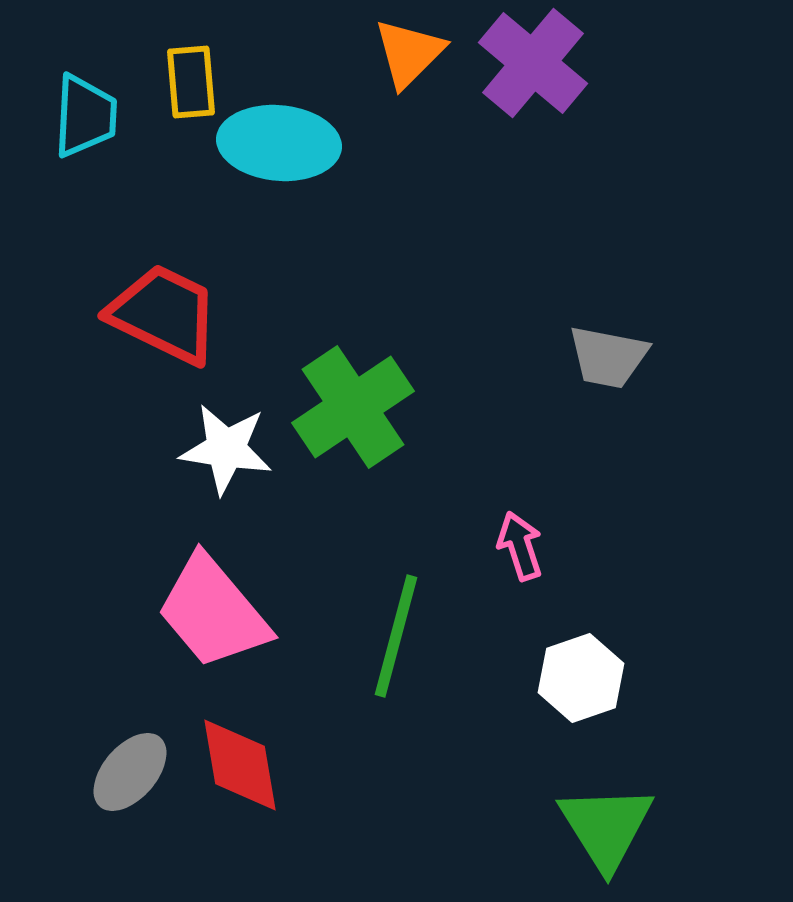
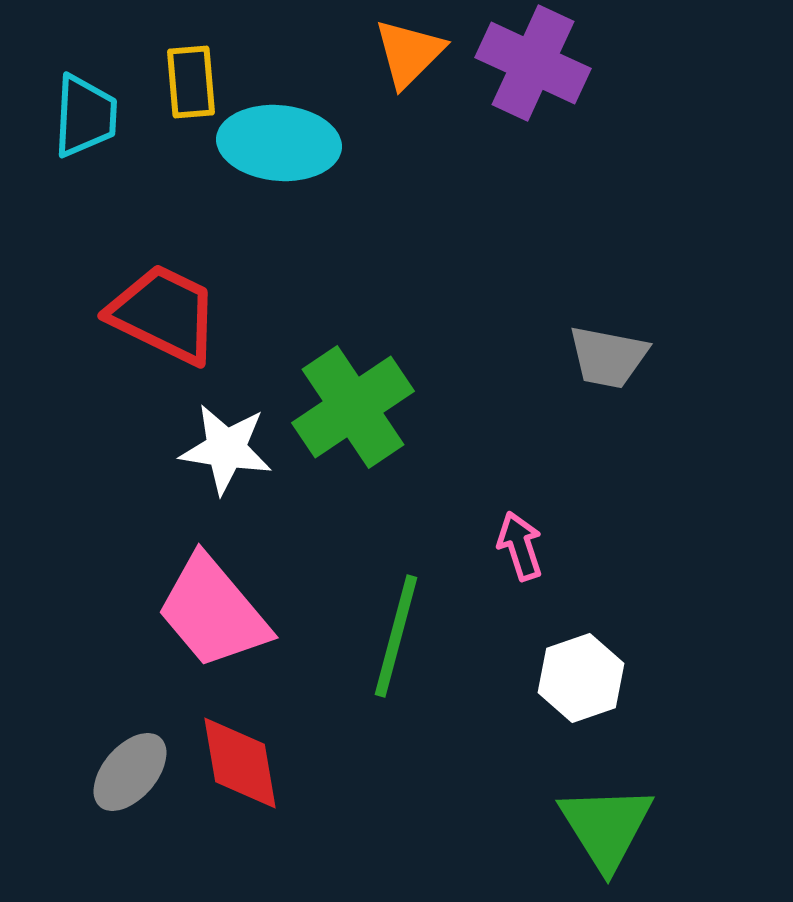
purple cross: rotated 15 degrees counterclockwise
red diamond: moved 2 px up
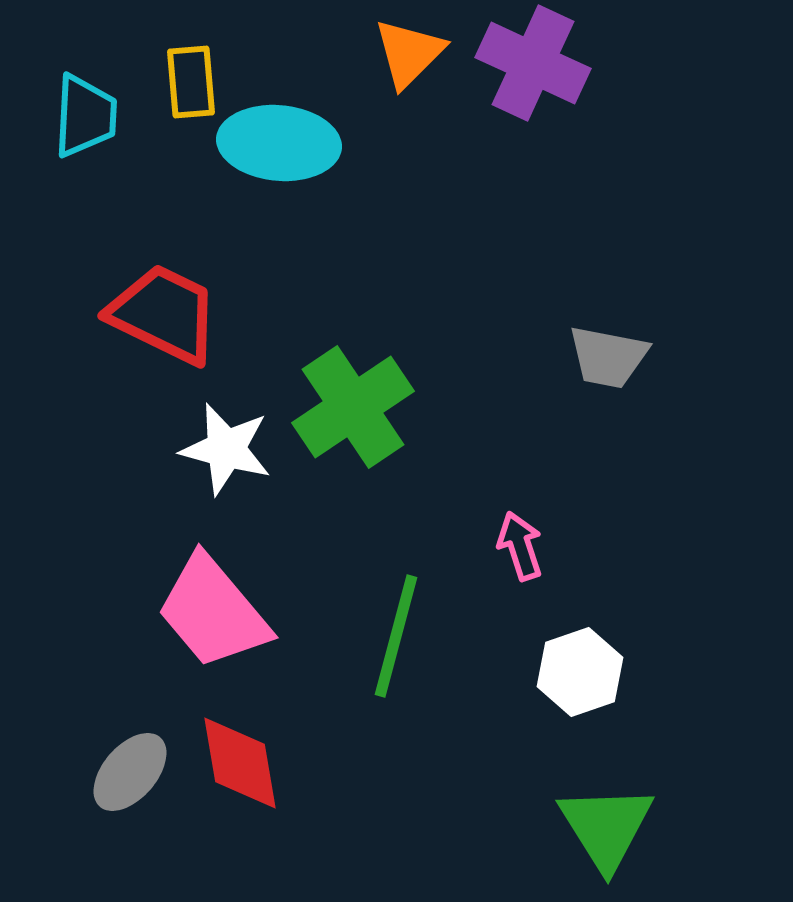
white star: rotated 6 degrees clockwise
white hexagon: moved 1 px left, 6 px up
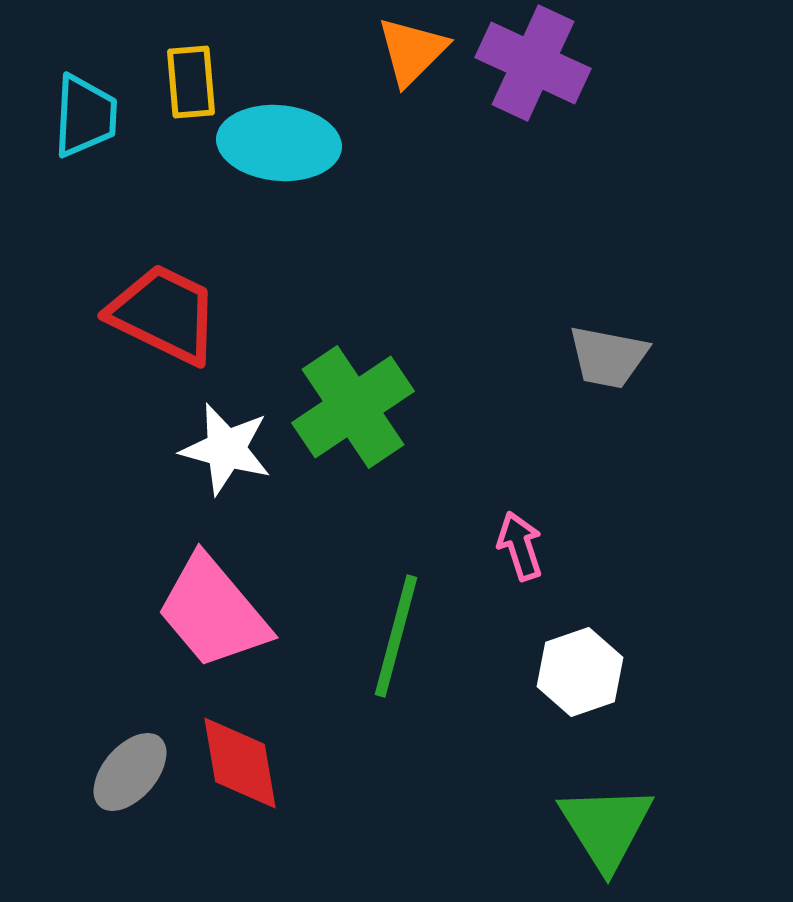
orange triangle: moved 3 px right, 2 px up
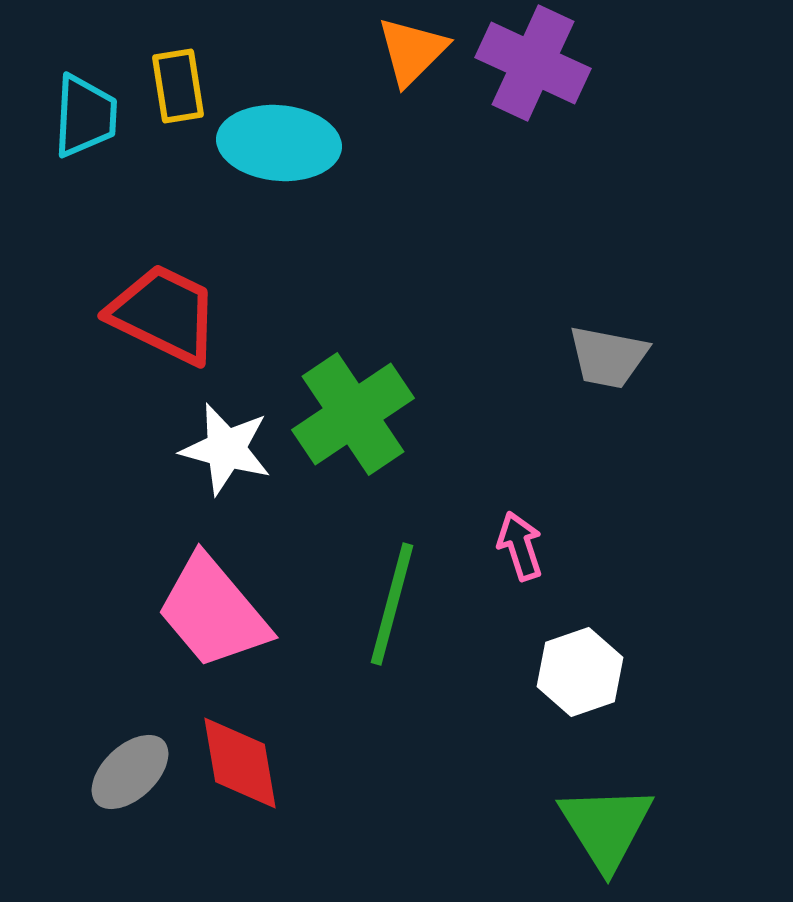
yellow rectangle: moved 13 px left, 4 px down; rotated 4 degrees counterclockwise
green cross: moved 7 px down
green line: moved 4 px left, 32 px up
gray ellipse: rotated 6 degrees clockwise
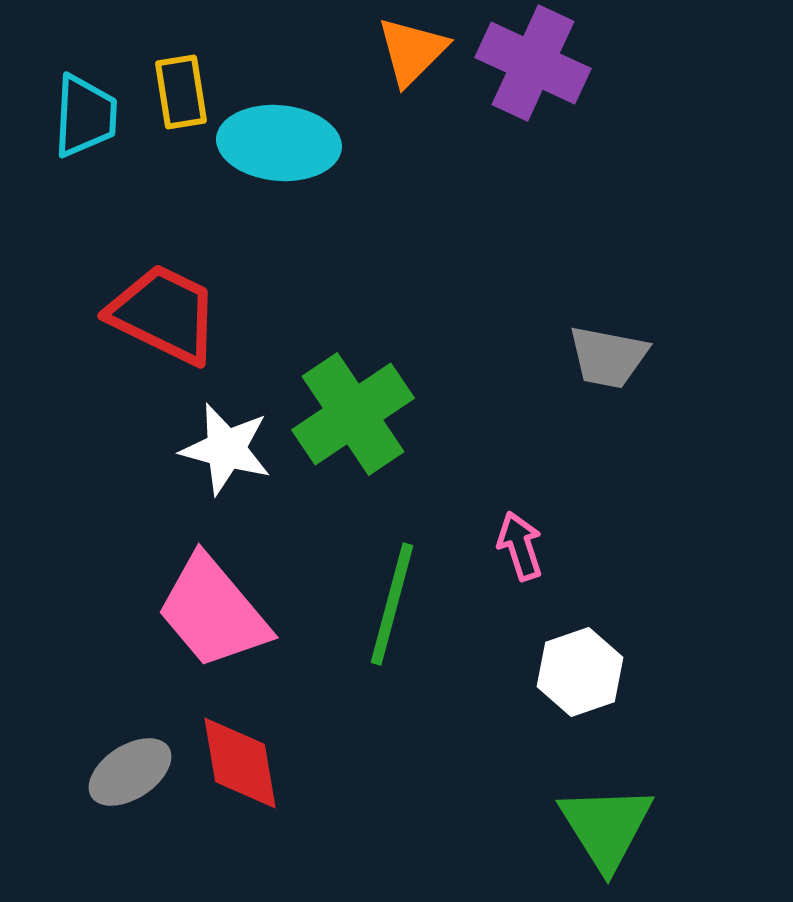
yellow rectangle: moved 3 px right, 6 px down
gray ellipse: rotated 10 degrees clockwise
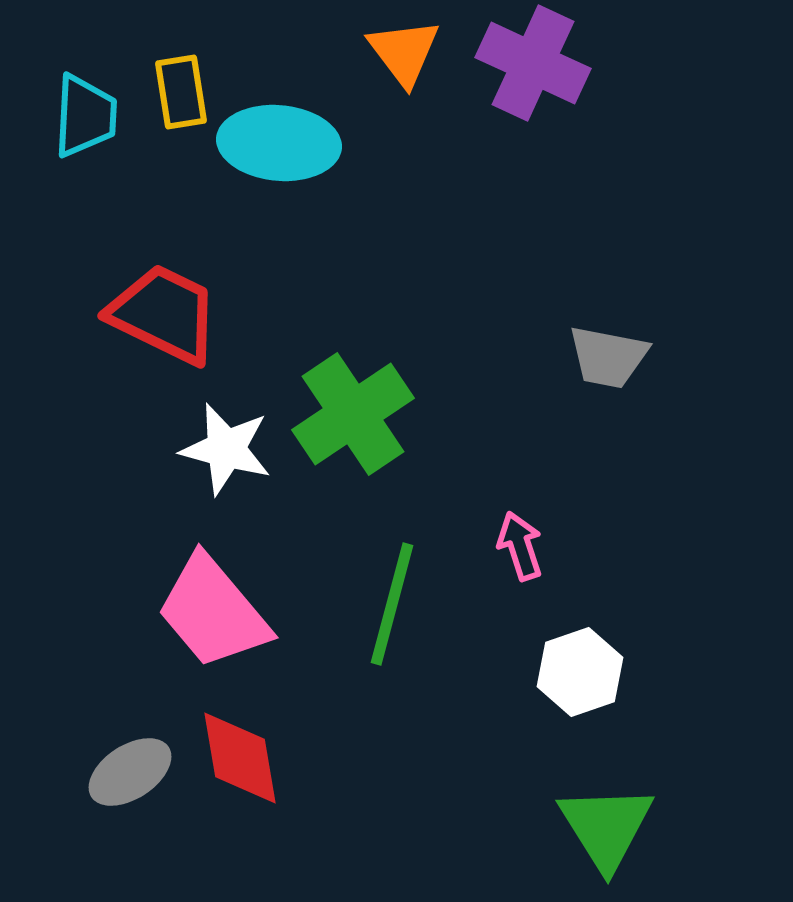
orange triangle: moved 8 px left, 1 px down; rotated 22 degrees counterclockwise
red diamond: moved 5 px up
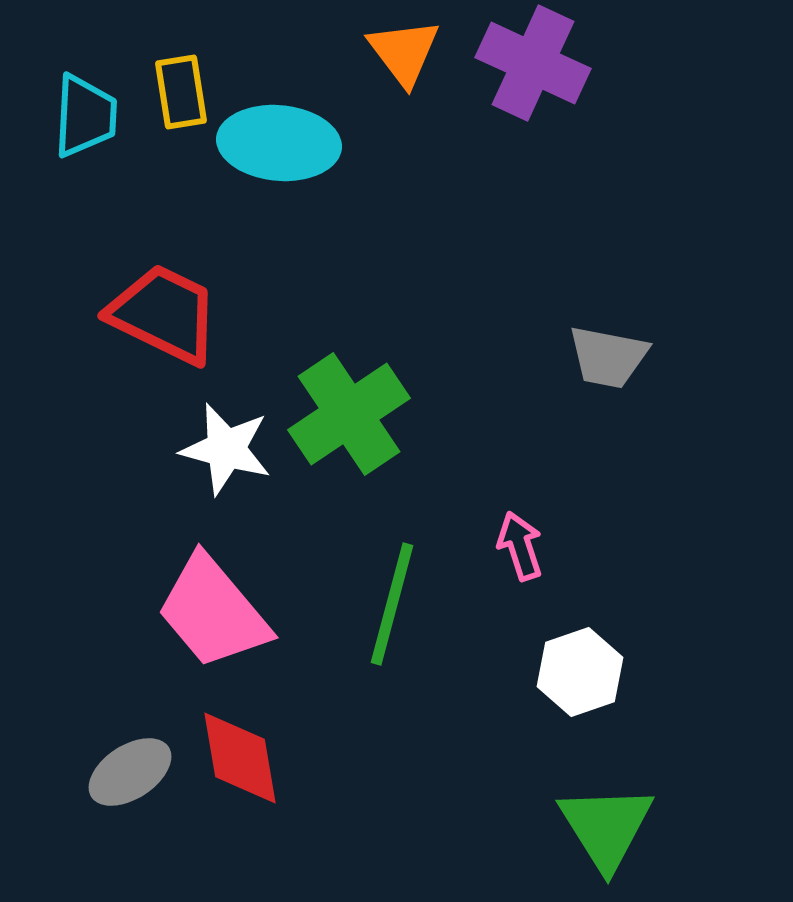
green cross: moved 4 px left
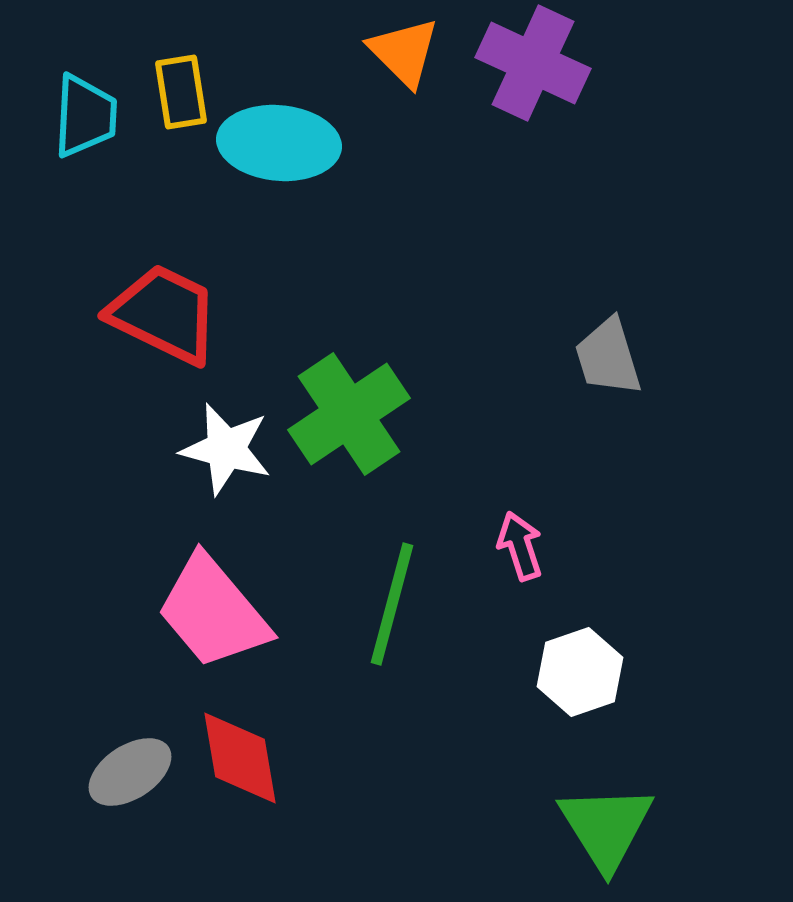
orange triangle: rotated 8 degrees counterclockwise
gray trapezoid: rotated 62 degrees clockwise
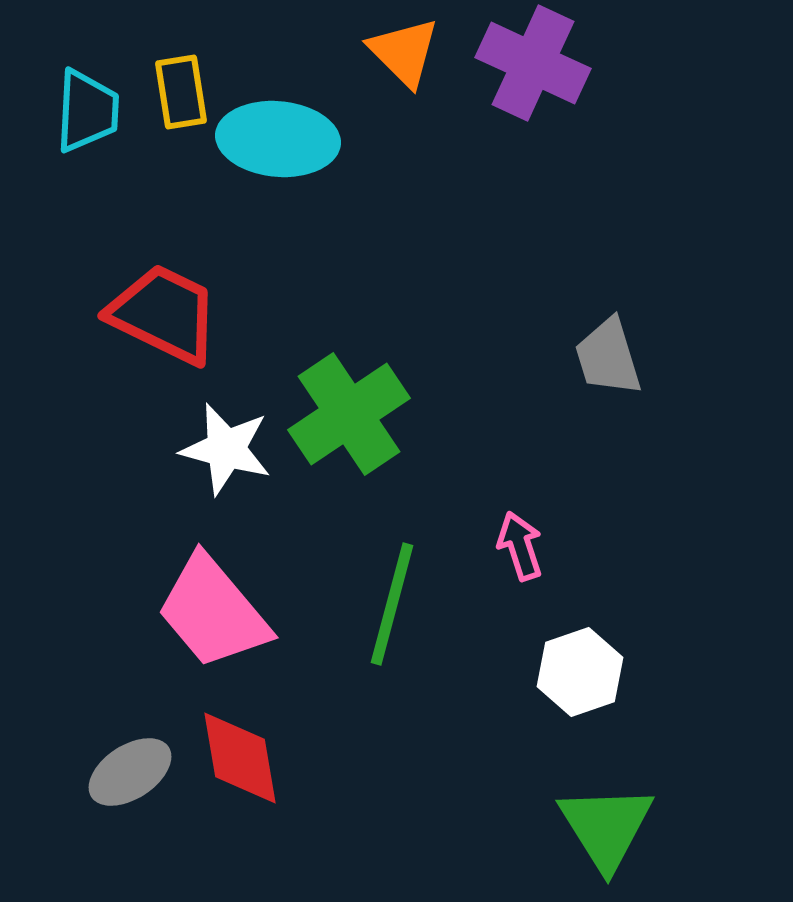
cyan trapezoid: moved 2 px right, 5 px up
cyan ellipse: moved 1 px left, 4 px up
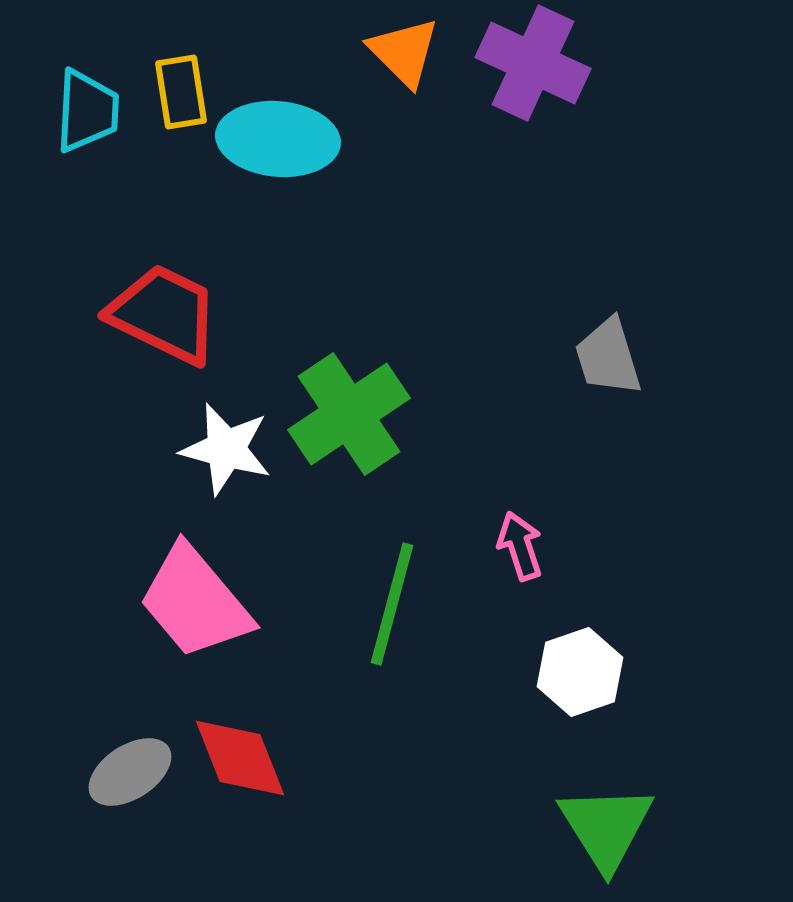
pink trapezoid: moved 18 px left, 10 px up
red diamond: rotated 12 degrees counterclockwise
